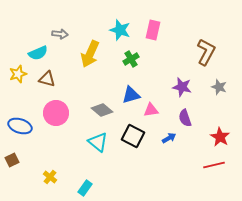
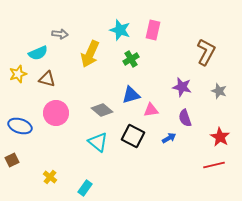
gray star: moved 4 px down
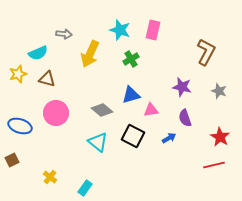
gray arrow: moved 4 px right
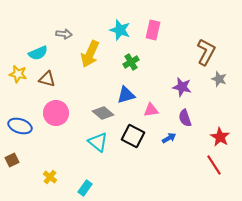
green cross: moved 3 px down
yellow star: rotated 30 degrees clockwise
gray star: moved 12 px up
blue triangle: moved 5 px left
gray diamond: moved 1 px right, 3 px down
red line: rotated 70 degrees clockwise
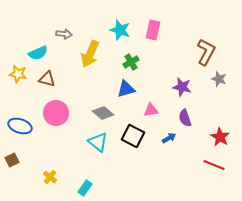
blue triangle: moved 6 px up
red line: rotated 35 degrees counterclockwise
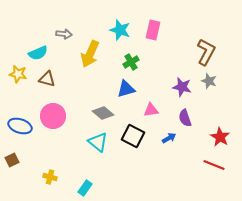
gray star: moved 10 px left, 2 px down
pink circle: moved 3 px left, 3 px down
yellow cross: rotated 24 degrees counterclockwise
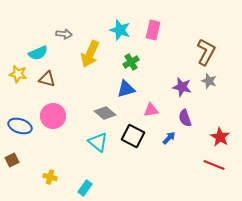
gray diamond: moved 2 px right
blue arrow: rotated 16 degrees counterclockwise
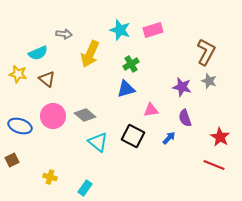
pink rectangle: rotated 60 degrees clockwise
green cross: moved 2 px down
brown triangle: rotated 24 degrees clockwise
gray diamond: moved 20 px left, 2 px down
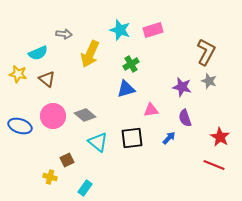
black square: moved 1 px left, 2 px down; rotated 35 degrees counterclockwise
brown square: moved 55 px right
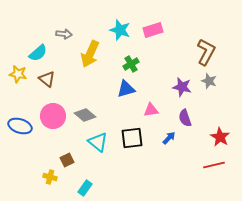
cyan semicircle: rotated 18 degrees counterclockwise
red line: rotated 35 degrees counterclockwise
